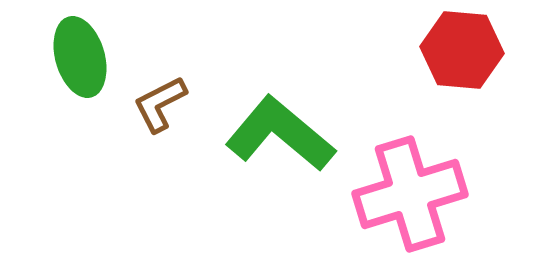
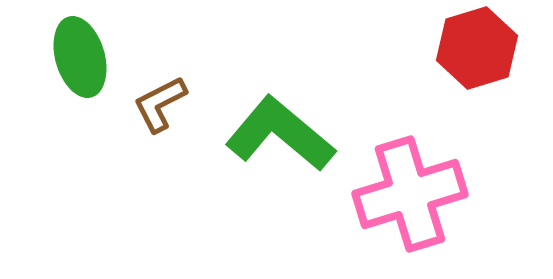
red hexagon: moved 15 px right, 2 px up; rotated 22 degrees counterclockwise
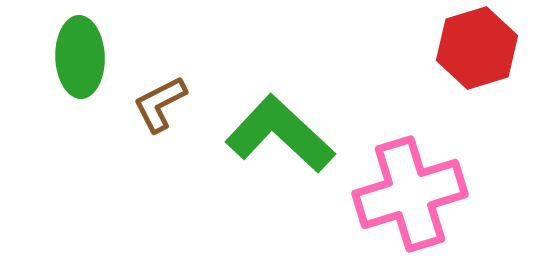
green ellipse: rotated 14 degrees clockwise
green L-shape: rotated 3 degrees clockwise
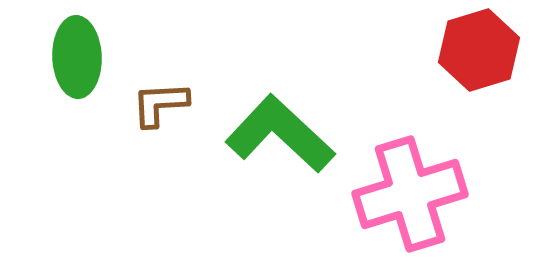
red hexagon: moved 2 px right, 2 px down
green ellipse: moved 3 px left
brown L-shape: rotated 24 degrees clockwise
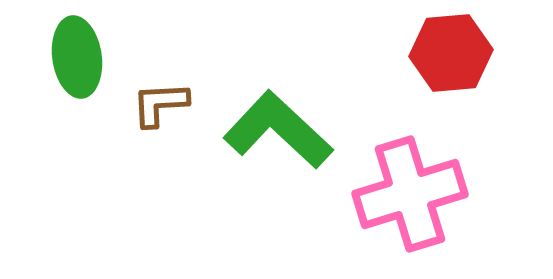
red hexagon: moved 28 px left, 3 px down; rotated 12 degrees clockwise
green ellipse: rotated 6 degrees counterclockwise
green L-shape: moved 2 px left, 4 px up
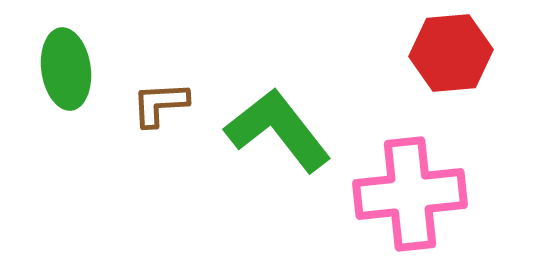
green ellipse: moved 11 px left, 12 px down
green L-shape: rotated 9 degrees clockwise
pink cross: rotated 11 degrees clockwise
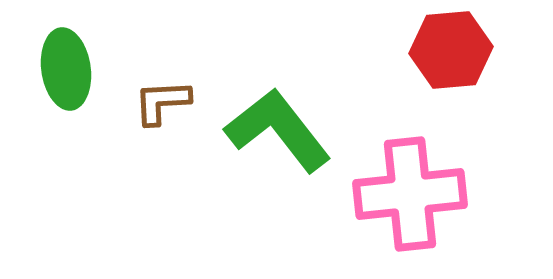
red hexagon: moved 3 px up
brown L-shape: moved 2 px right, 2 px up
